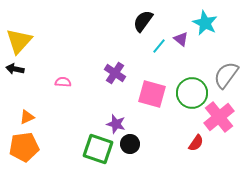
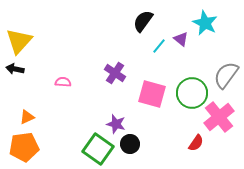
green square: rotated 16 degrees clockwise
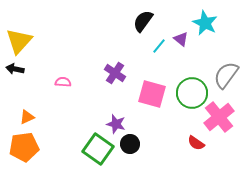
red semicircle: rotated 90 degrees clockwise
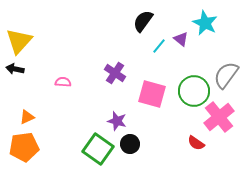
green circle: moved 2 px right, 2 px up
purple star: moved 1 px right, 3 px up
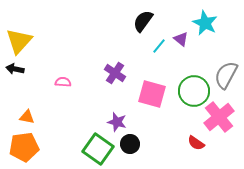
gray semicircle: rotated 8 degrees counterclockwise
orange triangle: rotated 35 degrees clockwise
purple star: moved 1 px down
